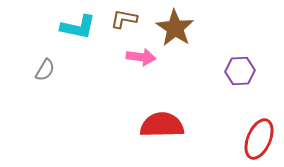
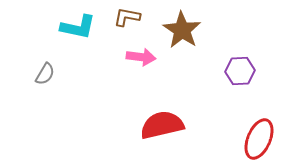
brown L-shape: moved 3 px right, 2 px up
brown star: moved 7 px right, 2 px down
gray semicircle: moved 4 px down
red semicircle: rotated 12 degrees counterclockwise
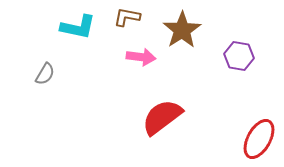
brown star: rotated 6 degrees clockwise
purple hexagon: moved 1 px left, 15 px up; rotated 12 degrees clockwise
red semicircle: moved 8 px up; rotated 24 degrees counterclockwise
red ellipse: rotated 6 degrees clockwise
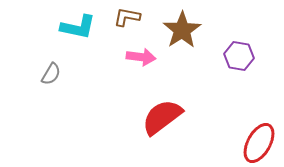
gray semicircle: moved 6 px right
red ellipse: moved 4 px down
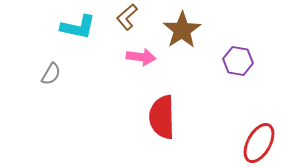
brown L-shape: rotated 52 degrees counterclockwise
purple hexagon: moved 1 px left, 5 px down
red semicircle: rotated 54 degrees counterclockwise
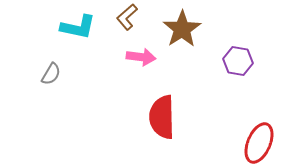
brown star: moved 1 px up
red ellipse: rotated 6 degrees counterclockwise
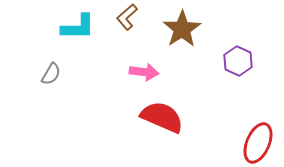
cyan L-shape: rotated 12 degrees counterclockwise
pink arrow: moved 3 px right, 15 px down
purple hexagon: rotated 16 degrees clockwise
red semicircle: rotated 114 degrees clockwise
red ellipse: moved 1 px left
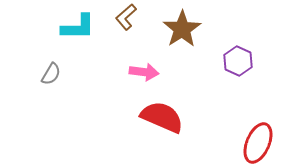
brown L-shape: moved 1 px left
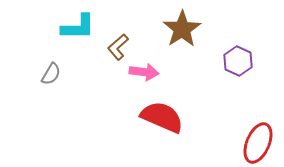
brown L-shape: moved 8 px left, 30 px down
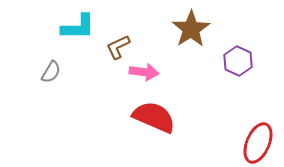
brown star: moved 9 px right
brown L-shape: rotated 16 degrees clockwise
gray semicircle: moved 2 px up
red semicircle: moved 8 px left
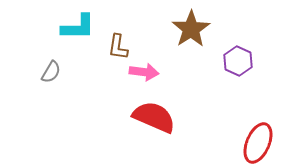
brown L-shape: rotated 56 degrees counterclockwise
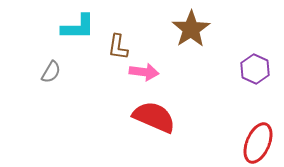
purple hexagon: moved 17 px right, 8 px down
